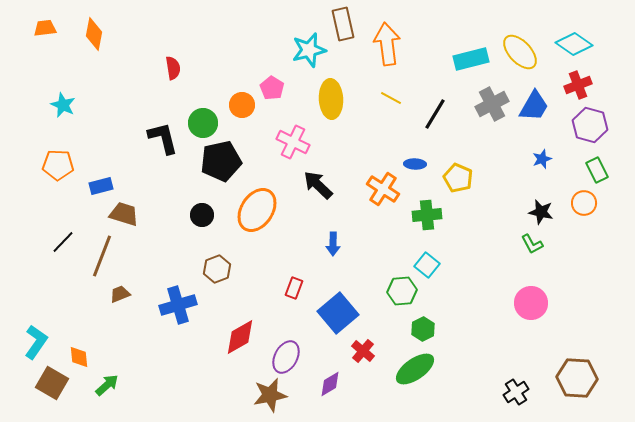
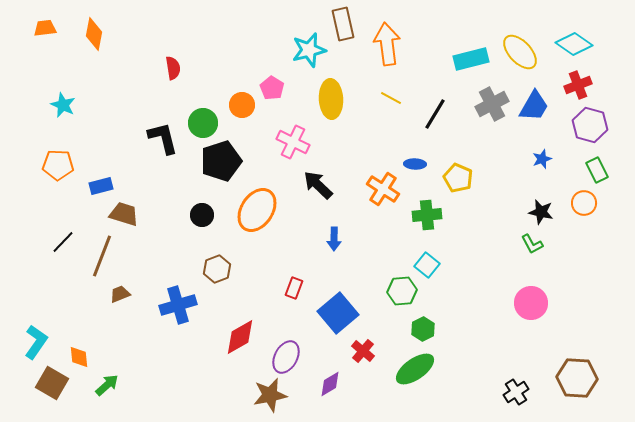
black pentagon at (221, 161): rotated 6 degrees counterclockwise
blue arrow at (333, 244): moved 1 px right, 5 px up
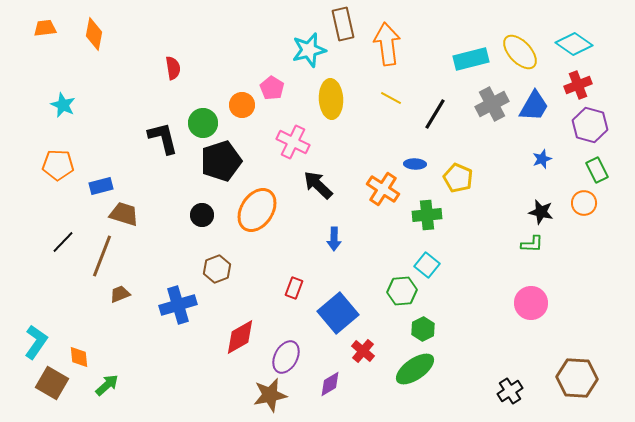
green L-shape at (532, 244): rotated 60 degrees counterclockwise
black cross at (516, 392): moved 6 px left, 1 px up
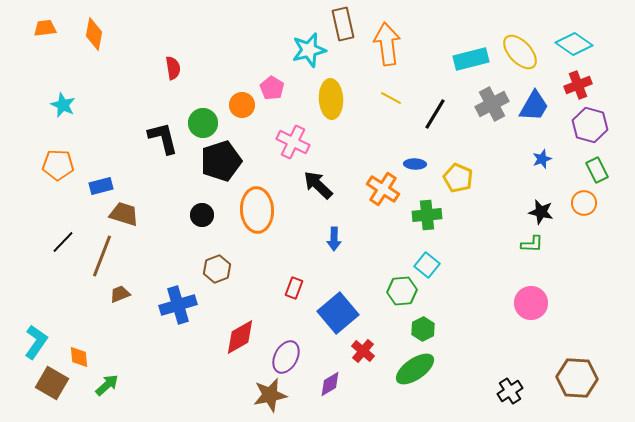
orange ellipse at (257, 210): rotated 36 degrees counterclockwise
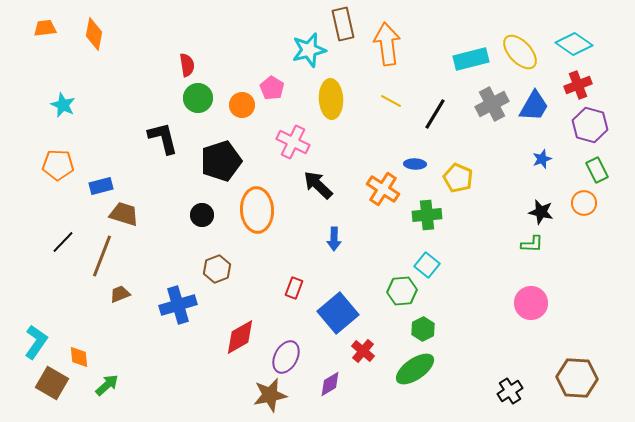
red semicircle at (173, 68): moved 14 px right, 3 px up
yellow line at (391, 98): moved 3 px down
green circle at (203, 123): moved 5 px left, 25 px up
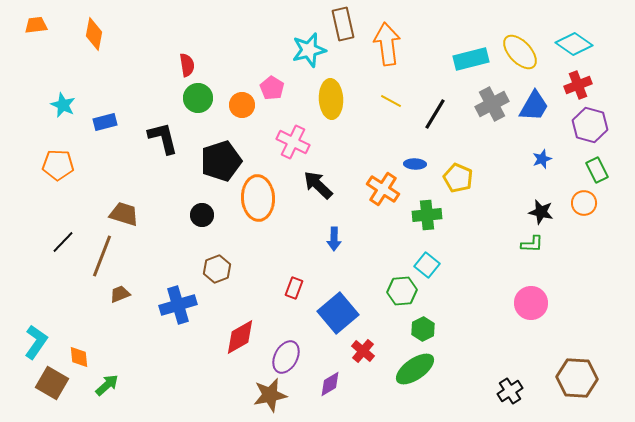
orange trapezoid at (45, 28): moved 9 px left, 3 px up
blue rectangle at (101, 186): moved 4 px right, 64 px up
orange ellipse at (257, 210): moved 1 px right, 12 px up
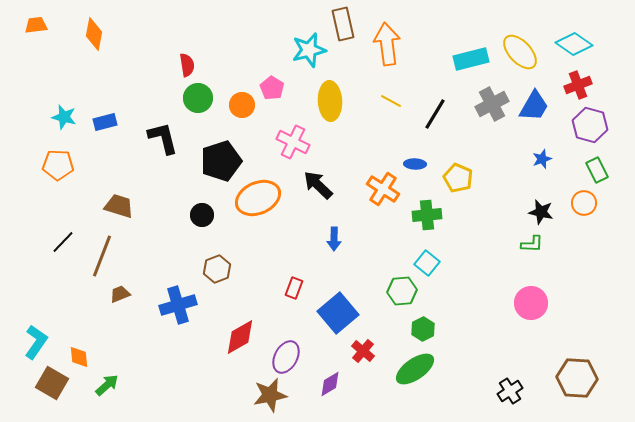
yellow ellipse at (331, 99): moved 1 px left, 2 px down
cyan star at (63, 105): moved 1 px right, 12 px down; rotated 10 degrees counterclockwise
orange ellipse at (258, 198): rotated 69 degrees clockwise
brown trapezoid at (124, 214): moved 5 px left, 8 px up
cyan square at (427, 265): moved 2 px up
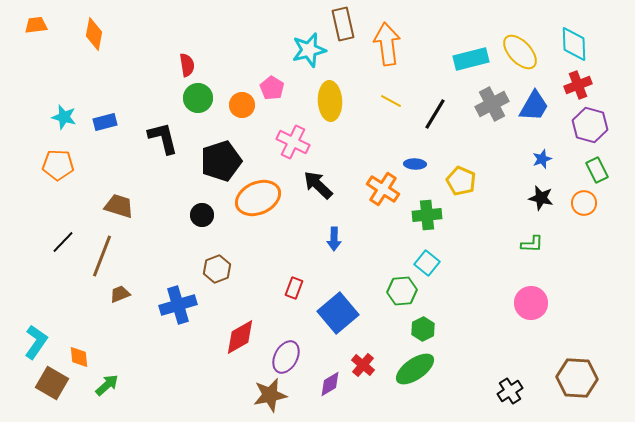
cyan diamond at (574, 44): rotated 54 degrees clockwise
yellow pentagon at (458, 178): moved 3 px right, 3 px down
black star at (541, 212): moved 14 px up
red cross at (363, 351): moved 14 px down
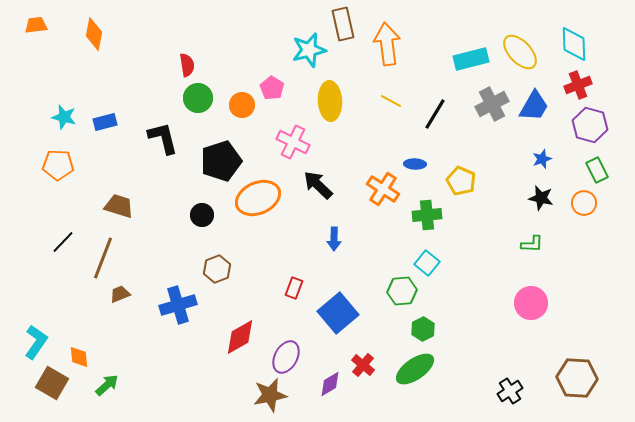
brown line at (102, 256): moved 1 px right, 2 px down
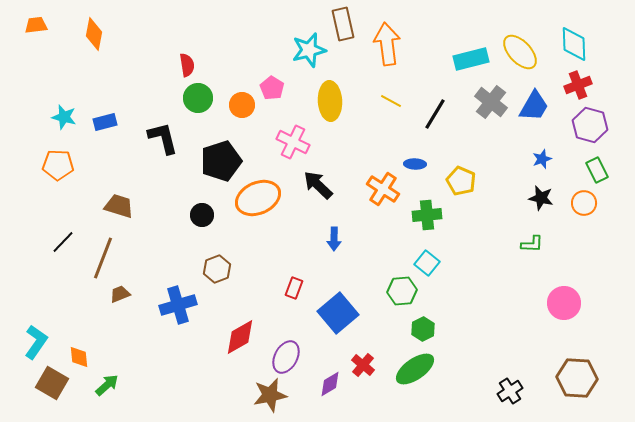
gray cross at (492, 104): moved 1 px left, 2 px up; rotated 24 degrees counterclockwise
pink circle at (531, 303): moved 33 px right
